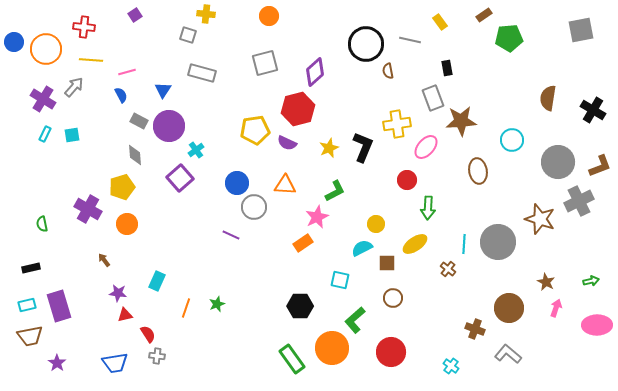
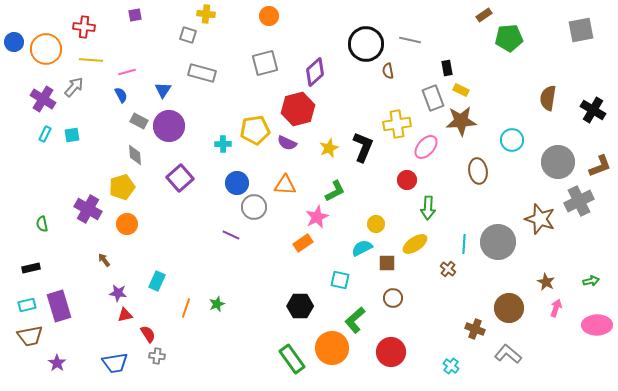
purple square at (135, 15): rotated 24 degrees clockwise
yellow rectangle at (440, 22): moved 21 px right, 68 px down; rotated 28 degrees counterclockwise
cyan cross at (196, 150): moved 27 px right, 6 px up; rotated 35 degrees clockwise
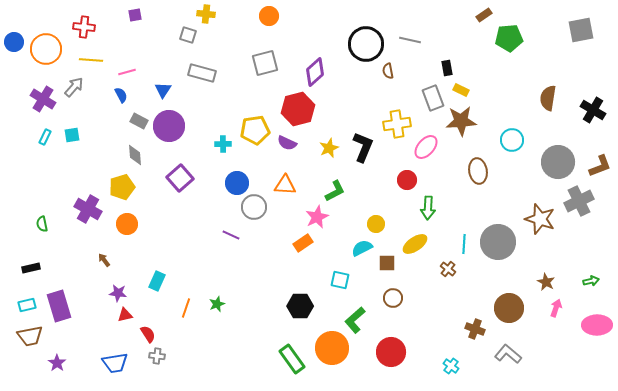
cyan rectangle at (45, 134): moved 3 px down
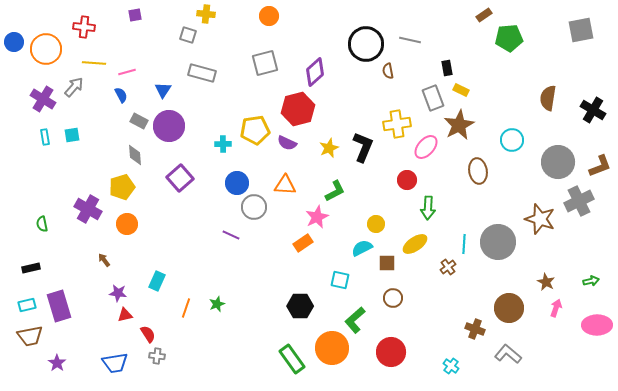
yellow line at (91, 60): moved 3 px right, 3 px down
brown star at (461, 121): moved 2 px left, 4 px down; rotated 24 degrees counterclockwise
cyan rectangle at (45, 137): rotated 35 degrees counterclockwise
brown cross at (448, 269): moved 2 px up; rotated 14 degrees clockwise
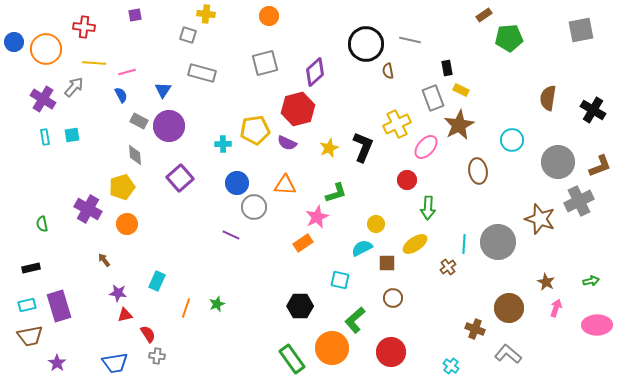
yellow cross at (397, 124): rotated 16 degrees counterclockwise
green L-shape at (335, 191): moved 1 px right, 2 px down; rotated 10 degrees clockwise
